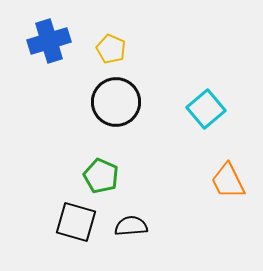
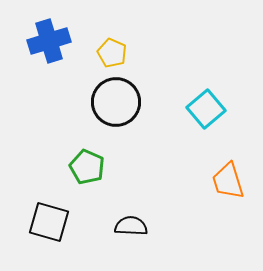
yellow pentagon: moved 1 px right, 4 px down
green pentagon: moved 14 px left, 9 px up
orange trapezoid: rotated 9 degrees clockwise
black square: moved 27 px left
black semicircle: rotated 8 degrees clockwise
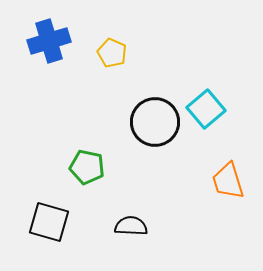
black circle: moved 39 px right, 20 px down
green pentagon: rotated 12 degrees counterclockwise
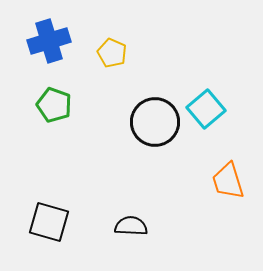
green pentagon: moved 33 px left, 62 px up; rotated 8 degrees clockwise
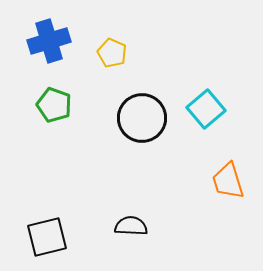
black circle: moved 13 px left, 4 px up
black square: moved 2 px left, 15 px down; rotated 30 degrees counterclockwise
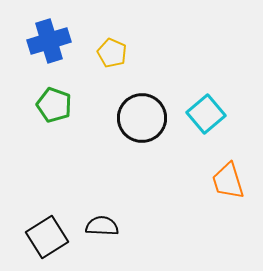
cyan square: moved 5 px down
black semicircle: moved 29 px left
black square: rotated 18 degrees counterclockwise
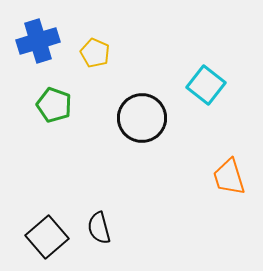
blue cross: moved 11 px left
yellow pentagon: moved 17 px left
cyan square: moved 29 px up; rotated 12 degrees counterclockwise
orange trapezoid: moved 1 px right, 4 px up
black semicircle: moved 3 px left, 2 px down; rotated 108 degrees counterclockwise
black square: rotated 9 degrees counterclockwise
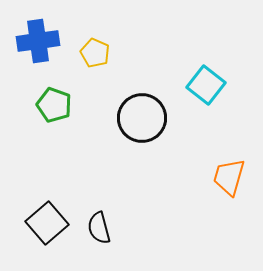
blue cross: rotated 9 degrees clockwise
orange trapezoid: rotated 33 degrees clockwise
black square: moved 14 px up
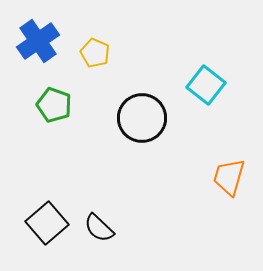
blue cross: rotated 27 degrees counterclockwise
black semicircle: rotated 32 degrees counterclockwise
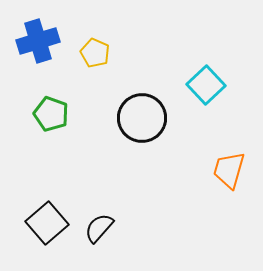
blue cross: rotated 18 degrees clockwise
cyan square: rotated 9 degrees clockwise
green pentagon: moved 3 px left, 9 px down
orange trapezoid: moved 7 px up
black semicircle: rotated 88 degrees clockwise
